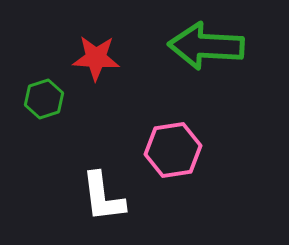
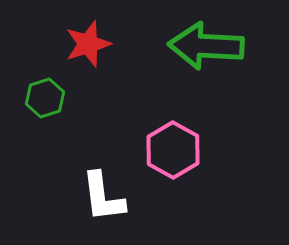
red star: moved 8 px left, 14 px up; rotated 21 degrees counterclockwise
green hexagon: moved 1 px right, 1 px up
pink hexagon: rotated 22 degrees counterclockwise
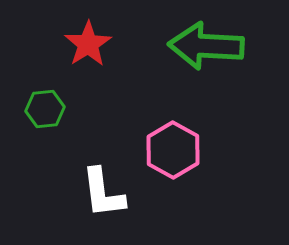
red star: rotated 15 degrees counterclockwise
green hexagon: moved 11 px down; rotated 12 degrees clockwise
white L-shape: moved 4 px up
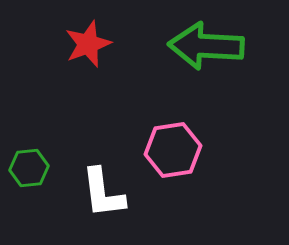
red star: rotated 12 degrees clockwise
green hexagon: moved 16 px left, 59 px down
pink hexagon: rotated 22 degrees clockwise
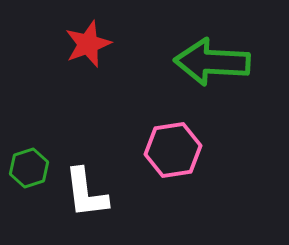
green arrow: moved 6 px right, 16 px down
green hexagon: rotated 12 degrees counterclockwise
white L-shape: moved 17 px left
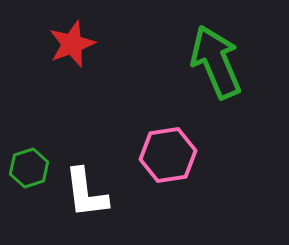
red star: moved 16 px left
green arrow: moved 4 px right; rotated 64 degrees clockwise
pink hexagon: moved 5 px left, 5 px down
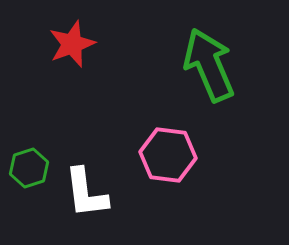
green arrow: moved 7 px left, 3 px down
pink hexagon: rotated 16 degrees clockwise
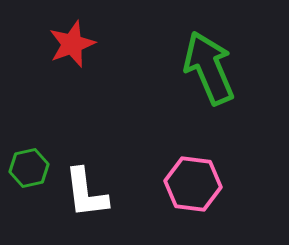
green arrow: moved 3 px down
pink hexagon: moved 25 px right, 29 px down
green hexagon: rotated 6 degrees clockwise
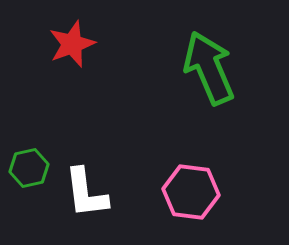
pink hexagon: moved 2 px left, 8 px down
